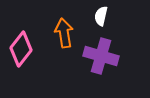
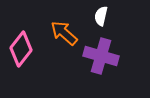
orange arrow: rotated 40 degrees counterclockwise
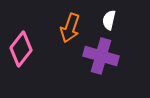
white semicircle: moved 8 px right, 4 px down
orange arrow: moved 6 px right, 5 px up; rotated 112 degrees counterclockwise
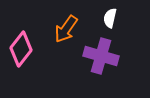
white semicircle: moved 1 px right, 2 px up
orange arrow: moved 4 px left, 1 px down; rotated 16 degrees clockwise
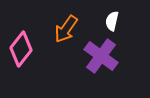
white semicircle: moved 2 px right, 3 px down
purple cross: rotated 20 degrees clockwise
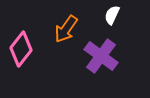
white semicircle: moved 6 px up; rotated 12 degrees clockwise
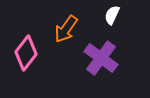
pink diamond: moved 5 px right, 4 px down
purple cross: moved 2 px down
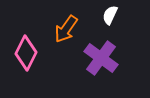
white semicircle: moved 2 px left
pink diamond: rotated 12 degrees counterclockwise
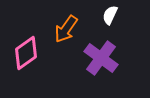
pink diamond: rotated 28 degrees clockwise
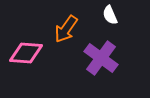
white semicircle: rotated 48 degrees counterclockwise
pink diamond: rotated 40 degrees clockwise
